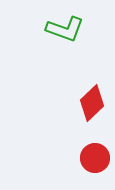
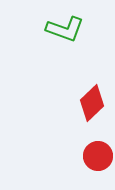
red circle: moved 3 px right, 2 px up
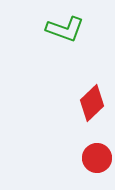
red circle: moved 1 px left, 2 px down
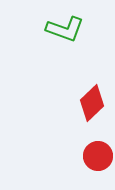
red circle: moved 1 px right, 2 px up
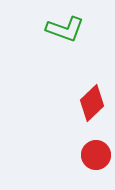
red circle: moved 2 px left, 1 px up
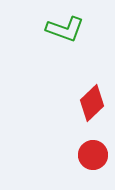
red circle: moved 3 px left
